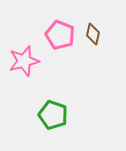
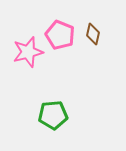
pink star: moved 4 px right, 9 px up
green pentagon: rotated 24 degrees counterclockwise
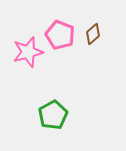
brown diamond: rotated 35 degrees clockwise
green pentagon: rotated 24 degrees counterclockwise
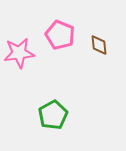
brown diamond: moved 6 px right, 11 px down; rotated 55 degrees counterclockwise
pink star: moved 9 px left, 1 px down; rotated 8 degrees clockwise
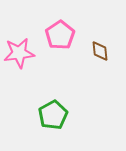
pink pentagon: rotated 16 degrees clockwise
brown diamond: moved 1 px right, 6 px down
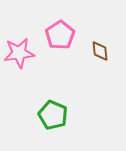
green pentagon: rotated 20 degrees counterclockwise
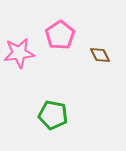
brown diamond: moved 4 px down; rotated 20 degrees counterclockwise
green pentagon: rotated 12 degrees counterclockwise
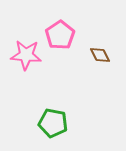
pink star: moved 7 px right, 2 px down; rotated 12 degrees clockwise
green pentagon: moved 8 px down
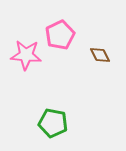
pink pentagon: rotated 8 degrees clockwise
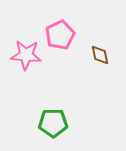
brown diamond: rotated 15 degrees clockwise
green pentagon: rotated 12 degrees counterclockwise
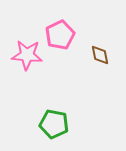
pink star: moved 1 px right
green pentagon: moved 1 px right, 1 px down; rotated 12 degrees clockwise
